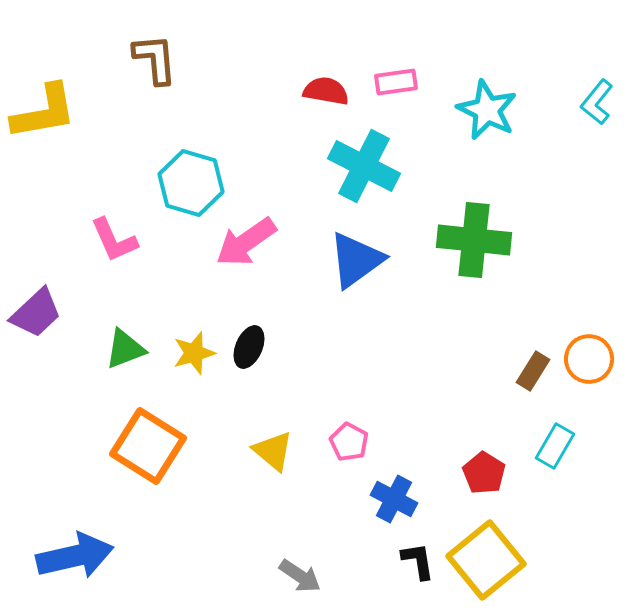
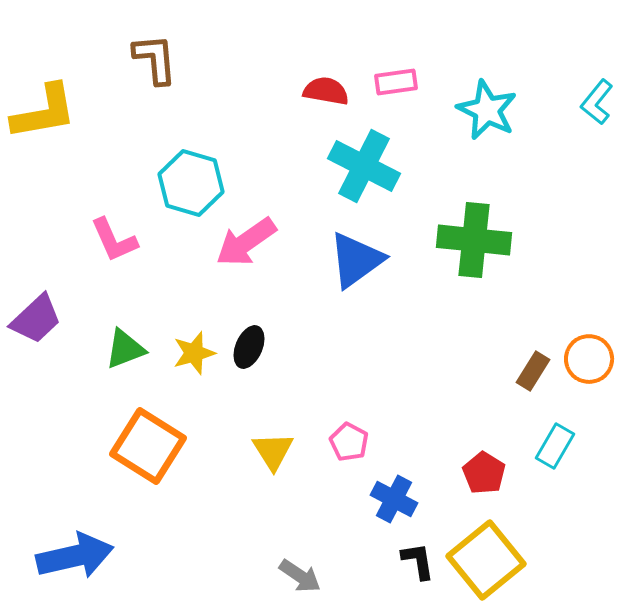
purple trapezoid: moved 6 px down
yellow triangle: rotated 18 degrees clockwise
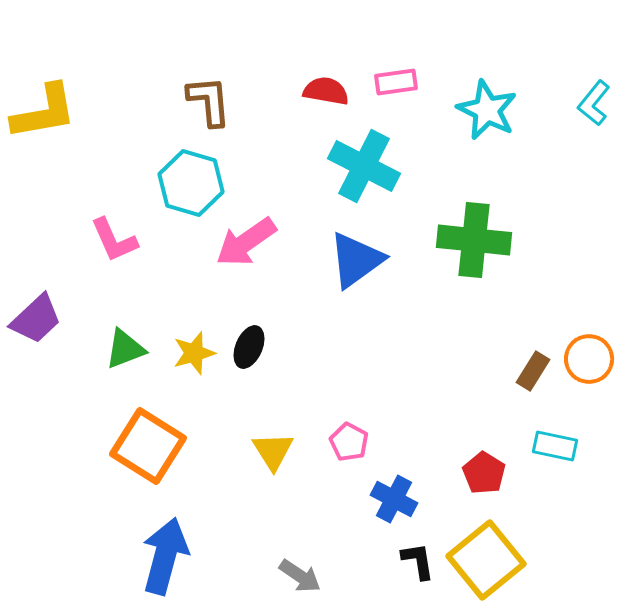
brown L-shape: moved 54 px right, 42 px down
cyan L-shape: moved 3 px left, 1 px down
cyan rectangle: rotated 72 degrees clockwise
blue arrow: moved 90 px right; rotated 62 degrees counterclockwise
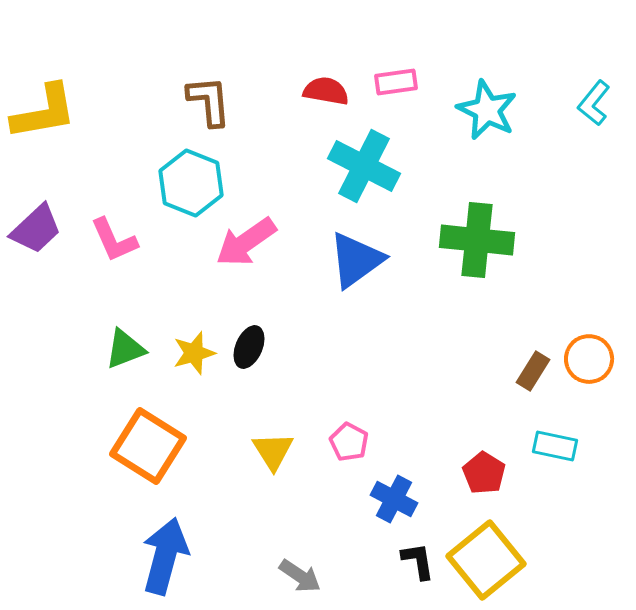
cyan hexagon: rotated 6 degrees clockwise
green cross: moved 3 px right
purple trapezoid: moved 90 px up
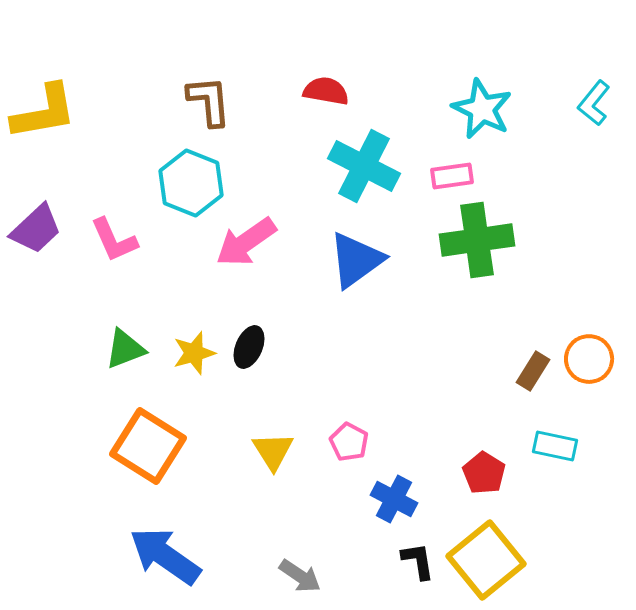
pink rectangle: moved 56 px right, 94 px down
cyan star: moved 5 px left, 1 px up
green cross: rotated 14 degrees counterclockwise
blue arrow: rotated 70 degrees counterclockwise
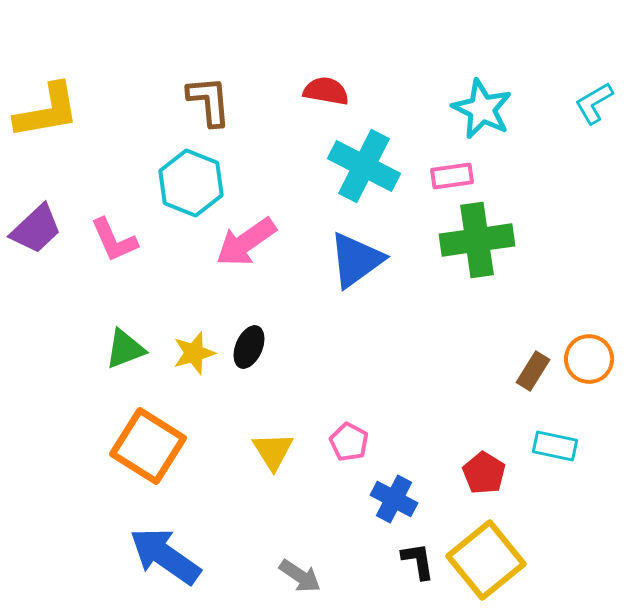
cyan L-shape: rotated 21 degrees clockwise
yellow L-shape: moved 3 px right, 1 px up
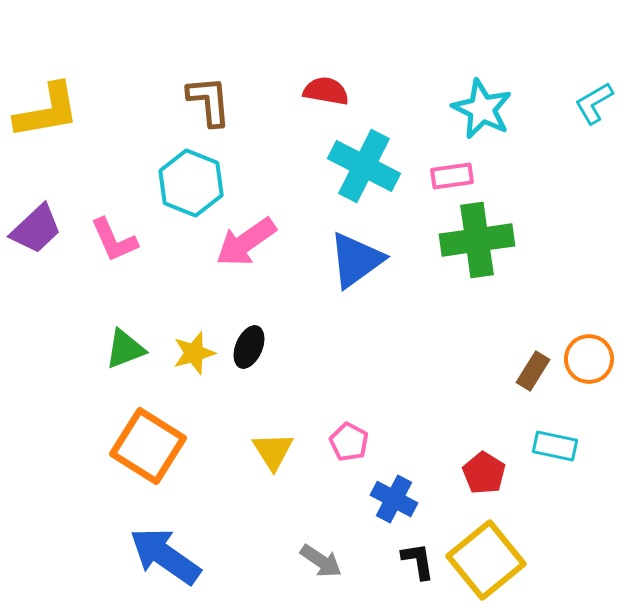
gray arrow: moved 21 px right, 15 px up
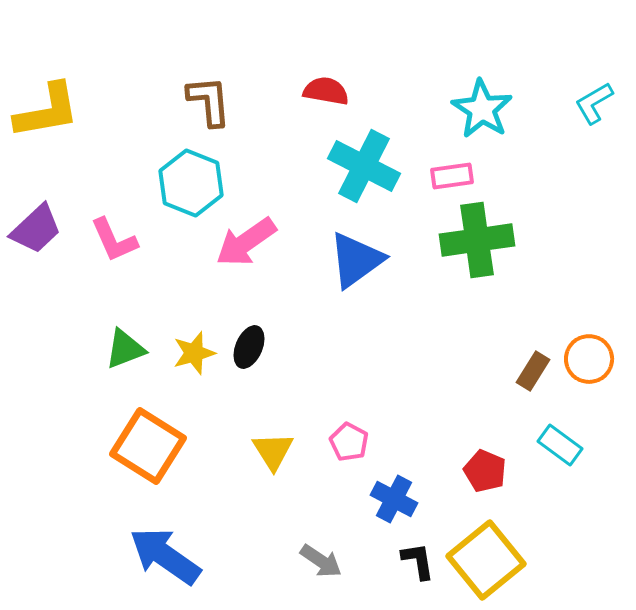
cyan star: rotated 6 degrees clockwise
cyan rectangle: moved 5 px right, 1 px up; rotated 24 degrees clockwise
red pentagon: moved 1 px right, 2 px up; rotated 9 degrees counterclockwise
